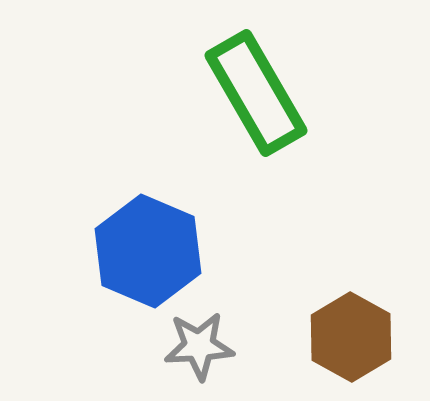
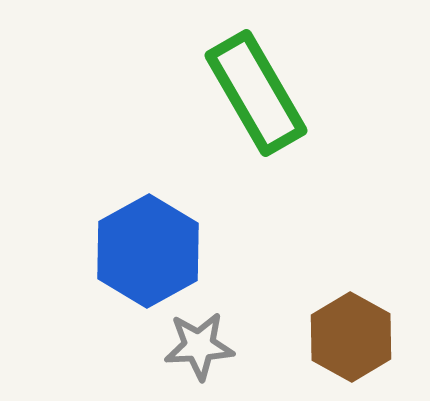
blue hexagon: rotated 8 degrees clockwise
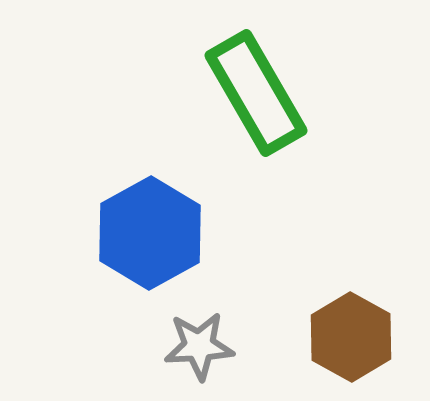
blue hexagon: moved 2 px right, 18 px up
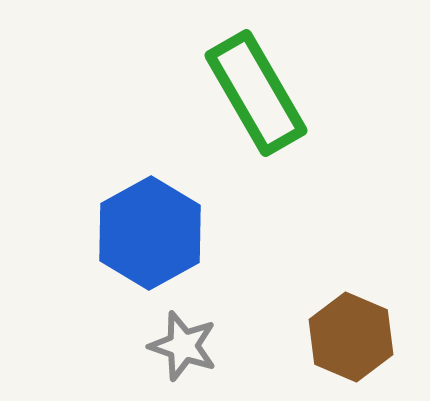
brown hexagon: rotated 6 degrees counterclockwise
gray star: moved 16 px left; rotated 22 degrees clockwise
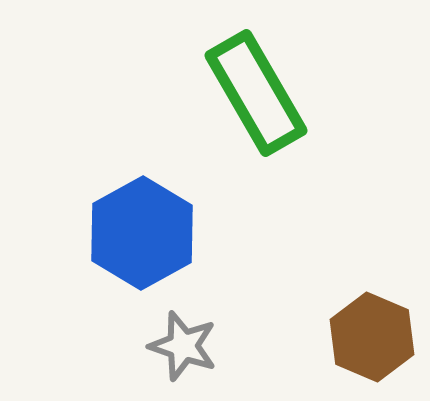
blue hexagon: moved 8 px left
brown hexagon: moved 21 px right
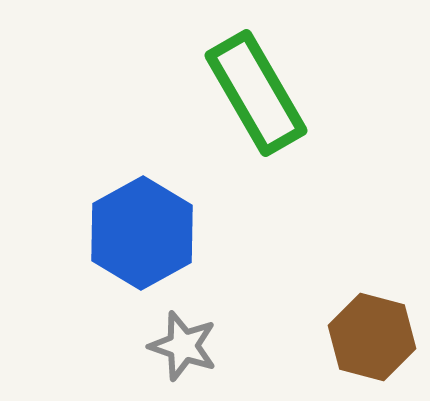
brown hexagon: rotated 8 degrees counterclockwise
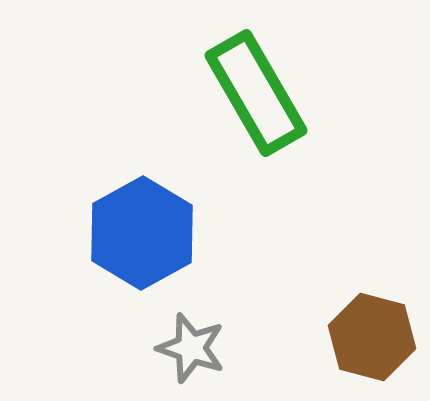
gray star: moved 8 px right, 2 px down
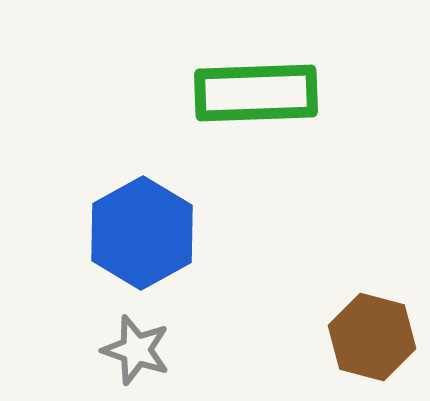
green rectangle: rotated 62 degrees counterclockwise
gray star: moved 55 px left, 2 px down
